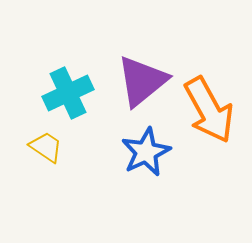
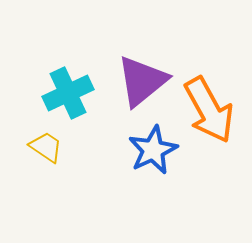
blue star: moved 7 px right, 2 px up
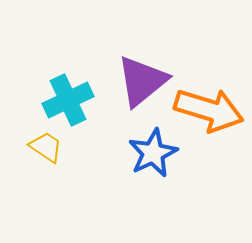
cyan cross: moved 7 px down
orange arrow: rotated 44 degrees counterclockwise
blue star: moved 3 px down
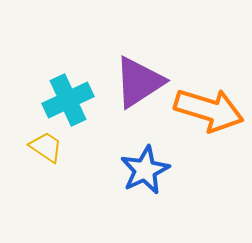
purple triangle: moved 3 px left, 1 px down; rotated 6 degrees clockwise
blue star: moved 8 px left, 17 px down
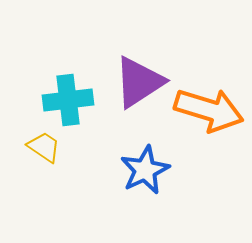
cyan cross: rotated 18 degrees clockwise
yellow trapezoid: moved 2 px left
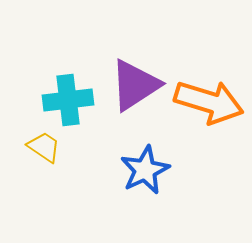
purple triangle: moved 4 px left, 3 px down
orange arrow: moved 8 px up
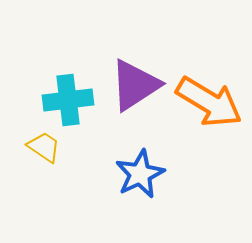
orange arrow: rotated 14 degrees clockwise
blue star: moved 5 px left, 4 px down
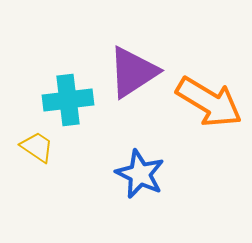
purple triangle: moved 2 px left, 13 px up
yellow trapezoid: moved 7 px left
blue star: rotated 21 degrees counterclockwise
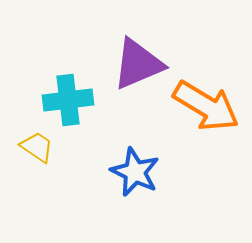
purple triangle: moved 5 px right, 8 px up; rotated 10 degrees clockwise
orange arrow: moved 3 px left, 4 px down
blue star: moved 5 px left, 2 px up
